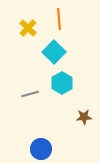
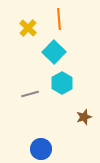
brown star: rotated 14 degrees counterclockwise
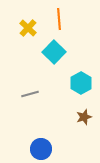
cyan hexagon: moved 19 px right
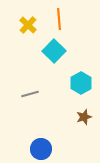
yellow cross: moved 3 px up
cyan square: moved 1 px up
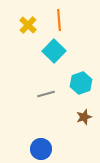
orange line: moved 1 px down
cyan hexagon: rotated 10 degrees clockwise
gray line: moved 16 px right
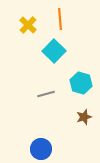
orange line: moved 1 px right, 1 px up
cyan hexagon: rotated 25 degrees counterclockwise
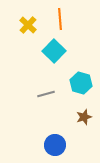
blue circle: moved 14 px right, 4 px up
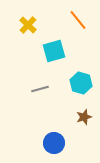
orange line: moved 18 px right, 1 px down; rotated 35 degrees counterclockwise
cyan square: rotated 30 degrees clockwise
gray line: moved 6 px left, 5 px up
blue circle: moved 1 px left, 2 px up
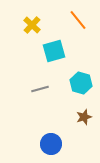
yellow cross: moved 4 px right
blue circle: moved 3 px left, 1 px down
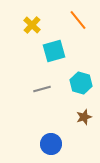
gray line: moved 2 px right
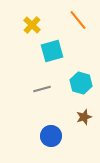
cyan square: moved 2 px left
blue circle: moved 8 px up
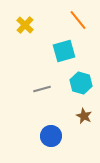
yellow cross: moved 7 px left
cyan square: moved 12 px right
brown star: moved 1 px up; rotated 28 degrees counterclockwise
